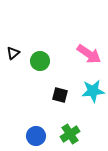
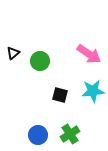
blue circle: moved 2 px right, 1 px up
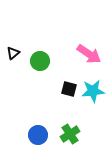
black square: moved 9 px right, 6 px up
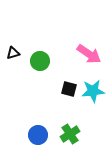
black triangle: rotated 24 degrees clockwise
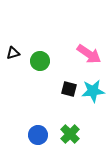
green cross: rotated 12 degrees counterclockwise
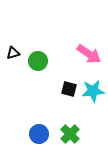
green circle: moved 2 px left
blue circle: moved 1 px right, 1 px up
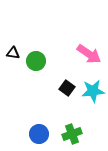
black triangle: rotated 24 degrees clockwise
green circle: moved 2 px left
black square: moved 2 px left, 1 px up; rotated 21 degrees clockwise
green cross: moved 2 px right; rotated 24 degrees clockwise
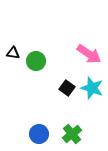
cyan star: moved 1 px left, 3 px up; rotated 25 degrees clockwise
green cross: rotated 18 degrees counterclockwise
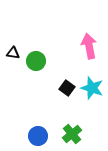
pink arrow: moved 8 px up; rotated 135 degrees counterclockwise
blue circle: moved 1 px left, 2 px down
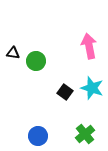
black square: moved 2 px left, 4 px down
green cross: moved 13 px right
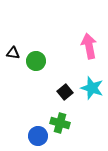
black square: rotated 14 degrees clockwise
green cross: moved 25 px left, 11 px up; rotated 36 degrees counterclockwise
